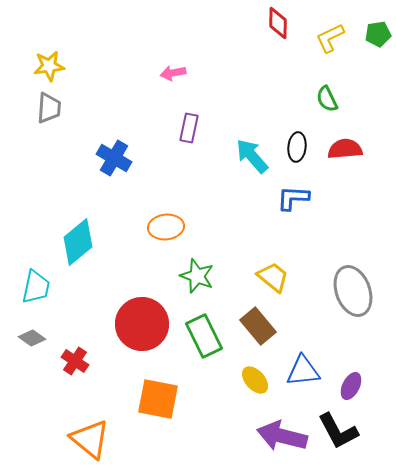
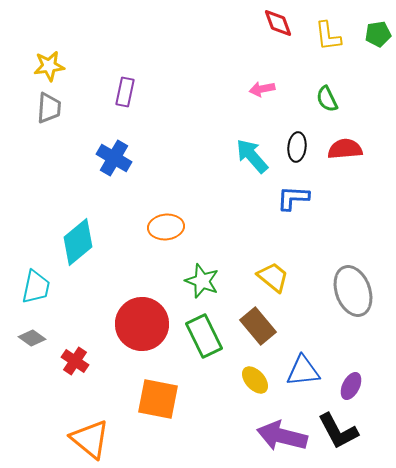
red diamond: rotated 20 degrees counterclockwise
yellow L-shape: moved 2 px left, 2 px up; rotated 72 degrees counterclockwise
pink arrow: moved 89 px right, 16 px down
purple rectangle: moved 64 px left, 36 px up
green star: moved 5 px right, 5 px down
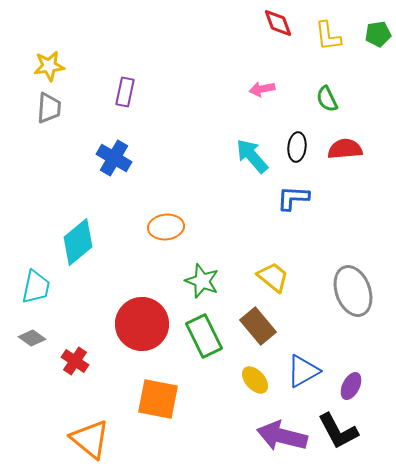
blue triangle: rotated 24 degrees counterclockwise
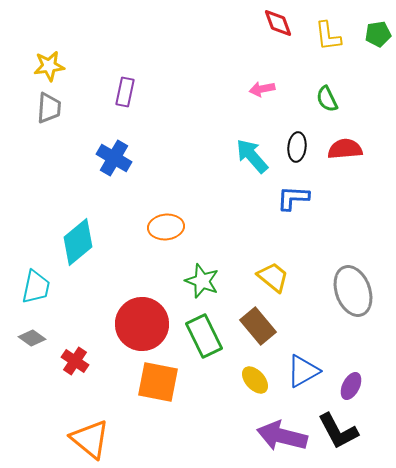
orange square: moved 17 px up
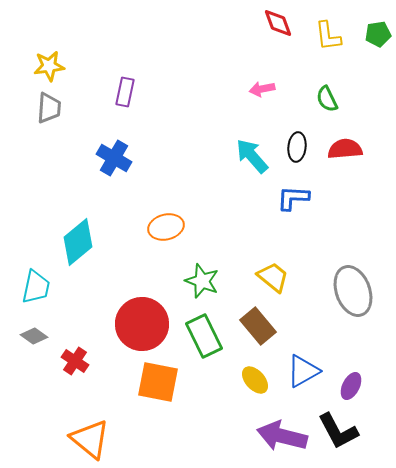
orange ellipse: rotated 8 degrees counterclockwise
gray diamond: moved 2 px right, 2 px up
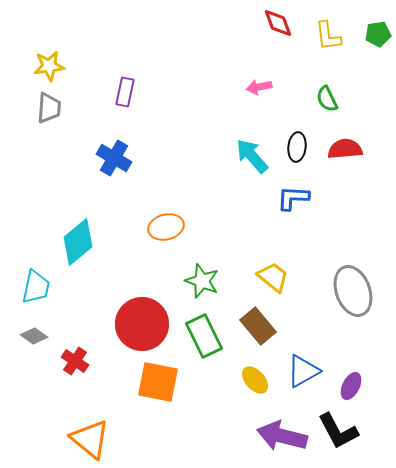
pink arrow: moved 3 px left, 2 px up
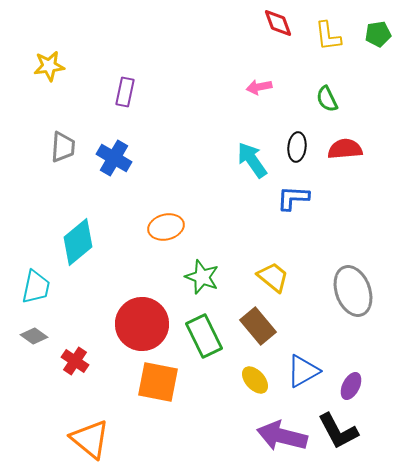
gray trapezoid: moved 14 px right, 39 px down
cyan arrow: moved 4 px down; rotated 6 degrees clockwise
green star: moved 4 px up
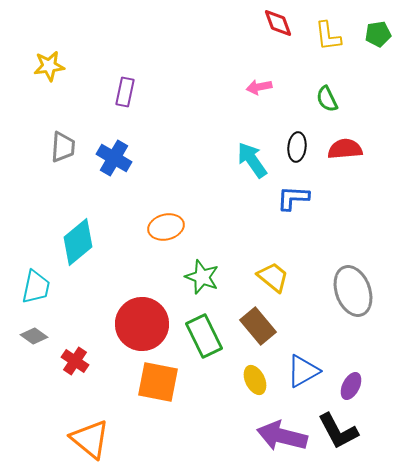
yellow ellipse: rotated 16 degrees clockwise
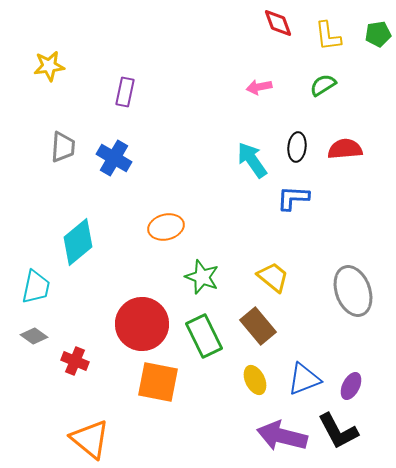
green semicircle: moved 4 px left, 14 px up; rotated 84 degrees clockwise
red cross: rotated 12 degrees counterclockwise
blue triangle: moved 1 px right, 8 px down; rotated 9 degrees clockwise
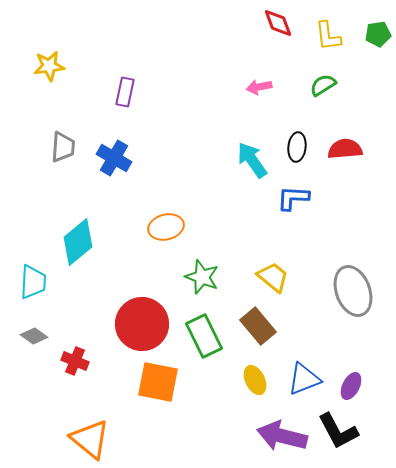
cyan trapezoid: moved 3 px left, 5 px up; rotated 9 degrees counterclockwise
